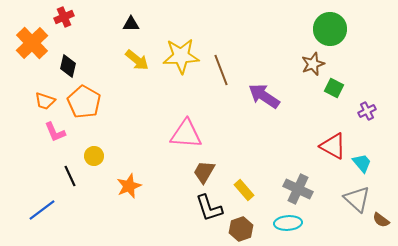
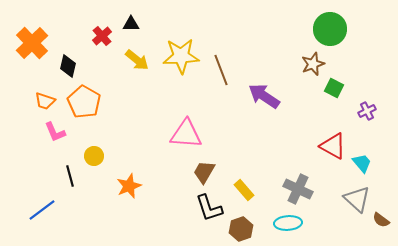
red cross: moved 38 px right, 19 px down; rotated 18 degrees counterclockwise
black line: rotated 10 degrees clockwise
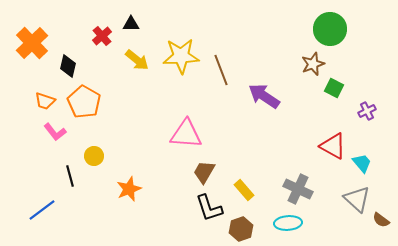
pink L-shape: rotated 15 degrees counterclockwise
orange star: moved 3 px down
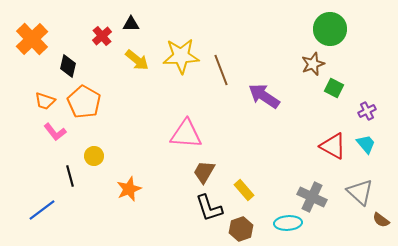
orange cross: moved 4 px up
cyan trapezoid: moved 4 px right, 19 px up
gray cross: moved 14 px right, 8 px down
gray triangle: moved 3 px right, 7 px up
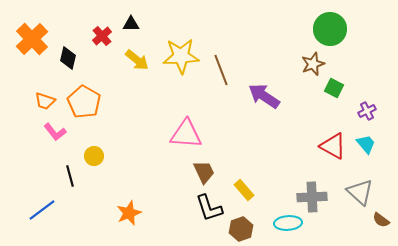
black diamond: moved 8 px up
brown trapezoid: rotated 125 degrees clockwise
orange star: moved 24 px down
gray cross: rotated 28 degrees counterclockwise
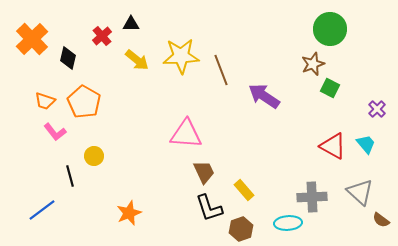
green square: moved 4 px left
purple cross: moved 10 px right, 2 px up; rotated 18 degrees counterclockwise
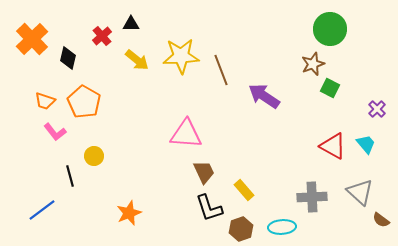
cyan ellipse: moved 6 px left, 4 px down
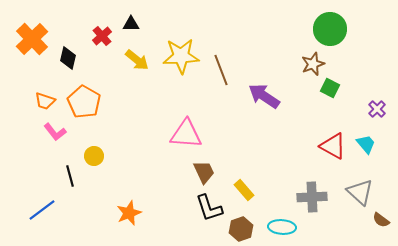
cyan ellipse: rotated 8 degrees clockwise
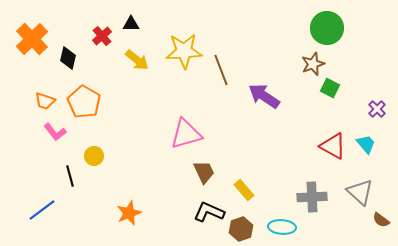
green circle: moved 3 px left, 1 px up
yellow star: moved 3 px right, 5 px up
pink triangle: rotated 20 degrees counterclockwise
black L-shape: moved 4 px down; rotated 132 degrees clockwise
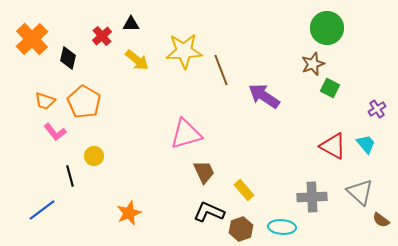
purple cross: rotated 12 degrees clockwise
